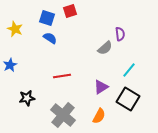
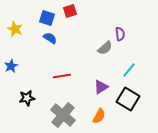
blue star: moved 1 px right, 1 px down
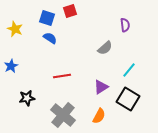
purple semicircle: moved 5 px right, 9 px up
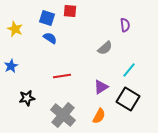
red square: rotated 24 degrees clockwise
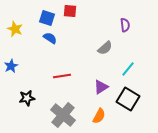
cyan line: moved 1 px left, 1 px up
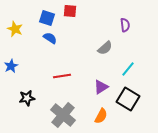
orange semicircle: moved 2 px right
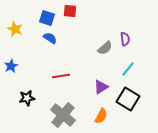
purple semicircle: moved 14 px down
red line: moved 1 px left
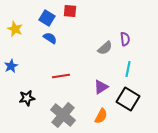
blue square: rotated 14 degrees clockwise
cyan line: rotated 28 degrees counterclockwise
